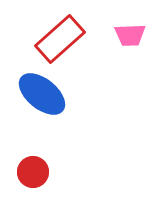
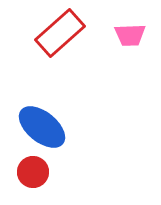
red rectangle: moved 6 px up
blue ellipse: moved 33 px down
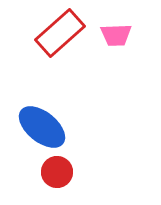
pink trapezoid: moved 14 px left
red circle: moved 24 px right
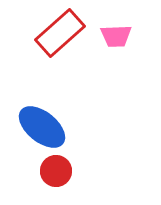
pink trapezoid: moved 1 px down
red circle: moved 1 px left, 1 px up
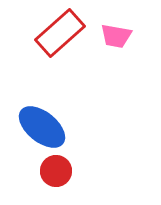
pink trapezoid: rotated 12 degrees clockwise
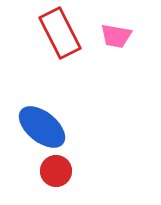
red rectangle: rotated 75 degrees counterclockwise
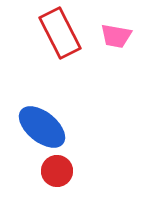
red circle: moved 1 px right
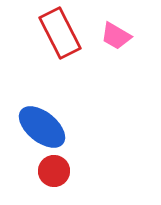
pink trapezoid: rotated 20 degrees clockwise
red circle: moved 3 px left
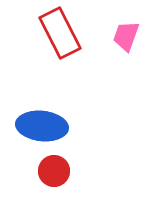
pink trapezoid: moved 10 px right; rotated 80 degrees clockwise
blue ellipse: moved 1 px up; rotated 33 degrees counterclockwise
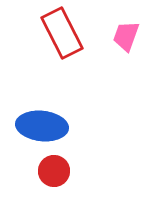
red rectangle: moved 2 px right
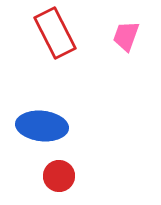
red rectangle: moved 7 px left
red circle: moved 5 px right, 5 px down
